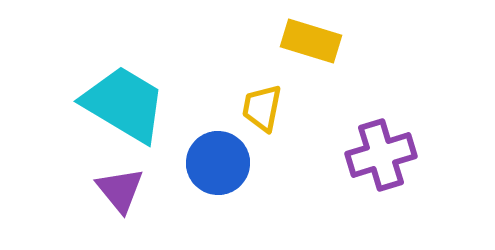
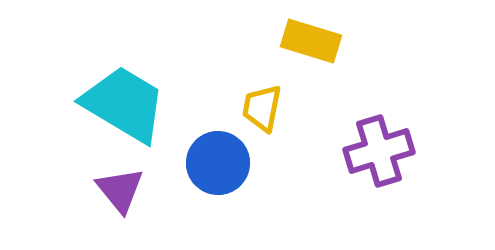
purple cross: moved 2 px left, 4 px up
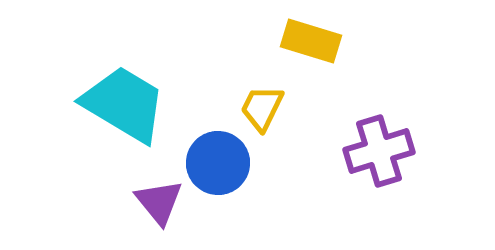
yellow trapezoid: rotated 15 degrees clockwise
purple triangle: moved 39 px right, 12 px down
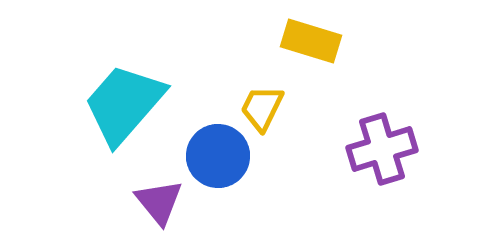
cyan trapezoid: rotated 80 degrees counterclockwise
purple cross: moved 3 px right, 2 px up
blue circle: moved 7 px up
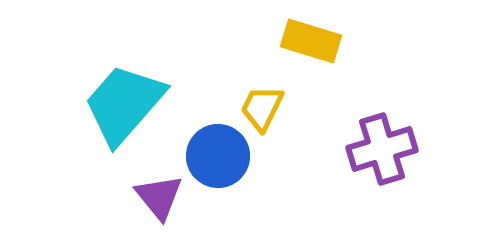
purple triangle: moved 5 px up
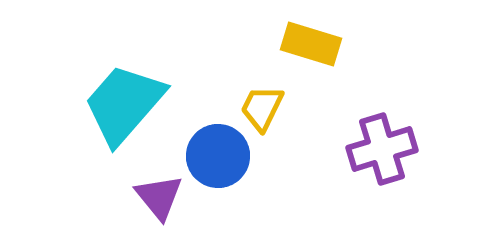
yellow rectangle: moved 3 px down
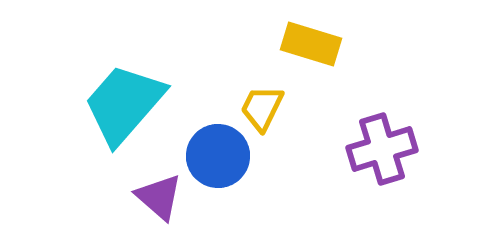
purple triangle: rotated 10 degrees counterclockwise
